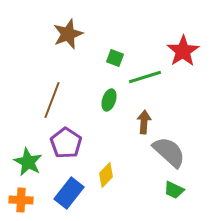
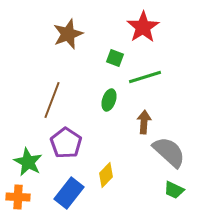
red star: moved 40 px left, 24 px up
orange cross: moved 3 px left, 3 px up
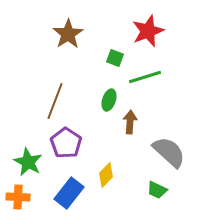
red star: moved 5 px right, 4 px down; rotated 12 degrees clockwise
brown star: rotated 12 degrees counterclockwise
brown line: moved 3 px right, 1 px down
brown arrow: moved 14 px left
green trapezoid: moved 17 px left
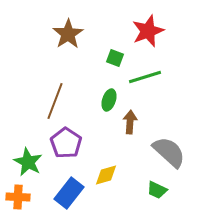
yellow diamond: rotated 30 degrees clockwise
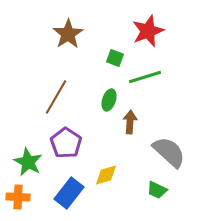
brown line: moved 1 px right, 4 px up; rotated 9 degrees clockwise
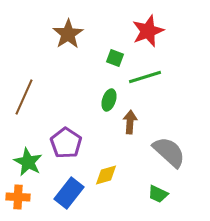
brown line: moved 32 px left; rotated 6 degrees counterclockwise
green trapezoid: moved 1 px right, 4 px down
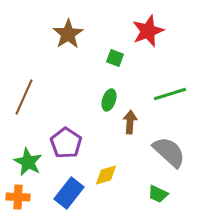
green line: moved 25 px right, 17 px down
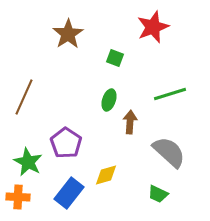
red star: moved 5 px right, 4 px up
